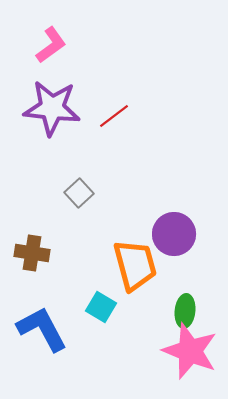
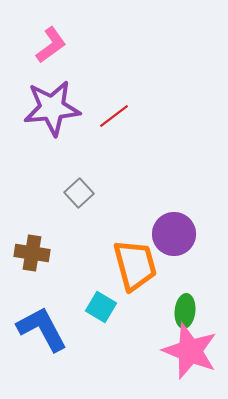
purple star: rotated 12 degrees counterclockwise
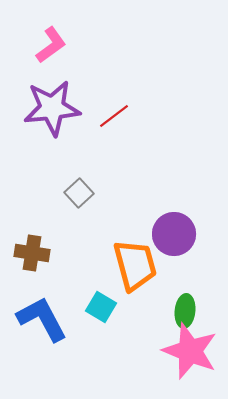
blue L-shape: moved 10 px up
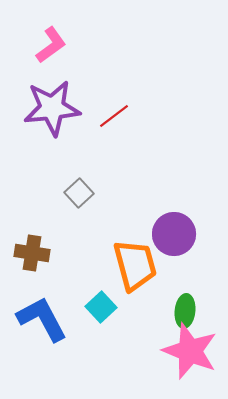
cyan square: rotated 16 degrees clockwise
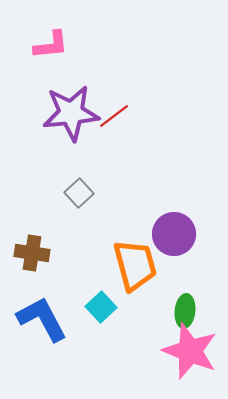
pink L-shape: rotated 30 degrees clockwise
purple star: moved 19 px right, 5 px down
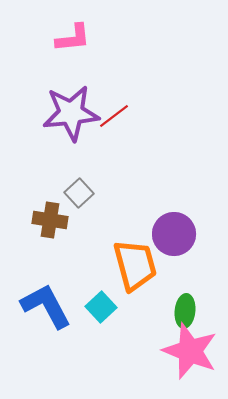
pink L-shape: moved 22 px right, 7 px up
brown cross: moved 18 px right, 33 px up
blue L-shape: moved 4 px right, 13 px up
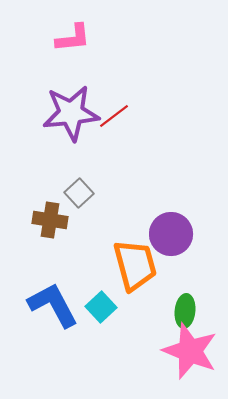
purple circle: moved 3 px left
blue L-shape: moved 7 px right, 1 px up
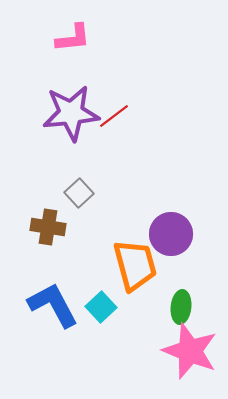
brown cross: moved 2 px left, 7 px down
green ellipse: moved 4 px left, 4 px up
